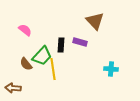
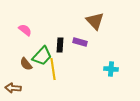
black rectangle: moved 1 px left
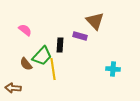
purple rectangle: moved 6 px up
cyan cross: moved 2 px right
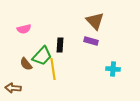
pink semicircle: moved 1 px left, 1 px up; rotated 128 degrees clockwise
purple rectangle: moved 11 px right, 5 px down
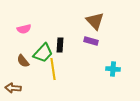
green trapezoid: moved 1 px right, 3 px up
brown semicircle: moved 3 px left, 3 px up
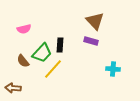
green trapezoid: moved 1 px left
yellow line: rotated 50 degrees clockwise
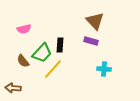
cyan cross: moved 9 px left
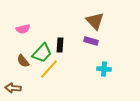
pink semicircle: moved 1 px left
yellow line: moved 4 px left
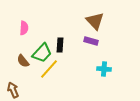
pink semicircle: moved 1 px right, 1 px up; rotated 72 degrees counterclockwise
brown arrow: moved 2 px down; rotated 63 degrees clockwise
